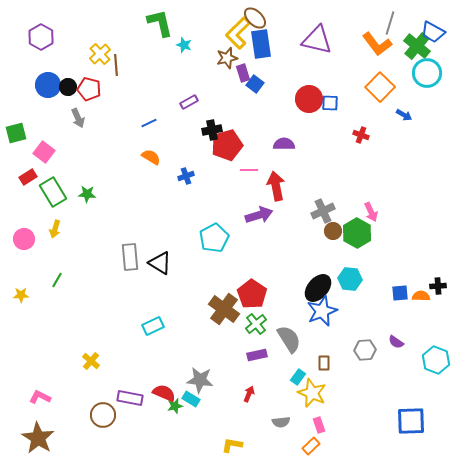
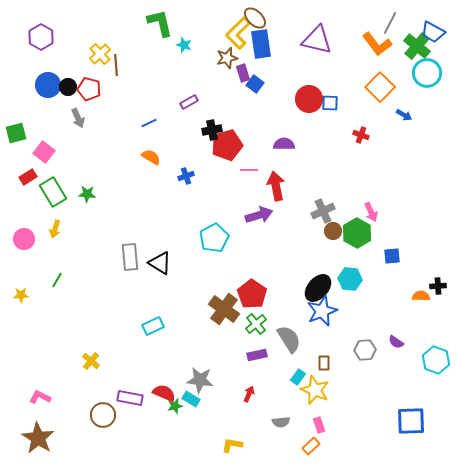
gray line at (390, 23): rotated 10 degrees clockwise
blue square at (400, 293): moved 8 px left, 37 px up
yellow star at (312, 393): moved 3 px right, 3 px up
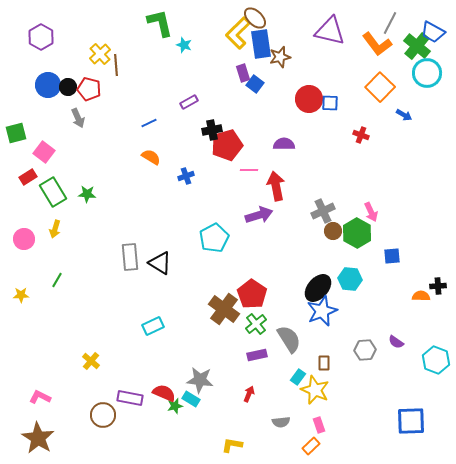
purple triangle at (317, 40): moved 13 px right, 9 px up
brown star at (227, 58): moved 53 px right, 1 px up
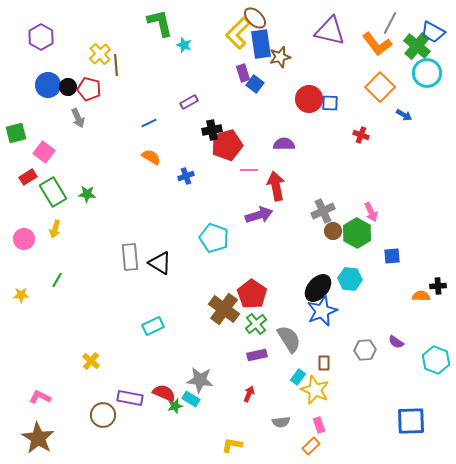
cyan pentagon at (214, 238): rotated 24 degrees counterclockwise
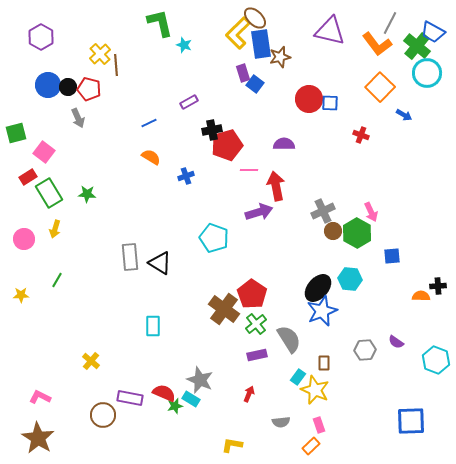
green rectangle at (53, 192): moved 4 px left, 1 px down
purple arrow at (259, 215): moved 3 px up
cyan rectangle at (153, 326): rotated 65 degrees counterclockwise
gray star at (200, 380): rotated 16 degrees clockwise
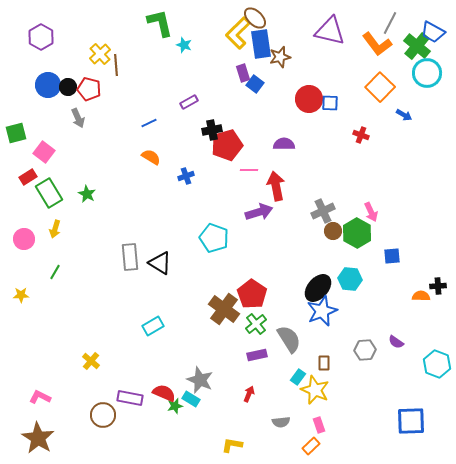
green star at (87, 194): rotated 24 degrees clockwise
green line at (57, 280): moved 2 px left, 8 px up
cyan rectangle at (153, 326): rotated 60 degrees clockwise
cyan hexagon at (436, 360): moved 1 px right, 4 px down
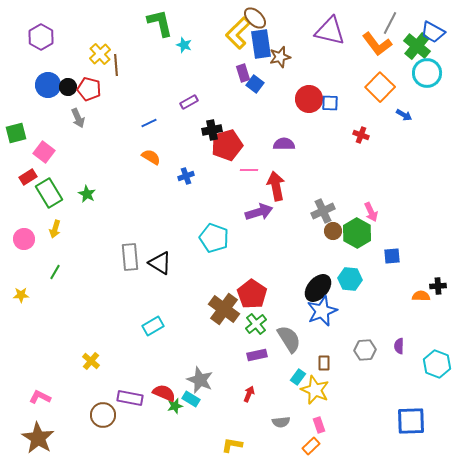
purple semicircle at (396, 342): moved 3 px right, 4 px down; rotated 56 degrees clockwise
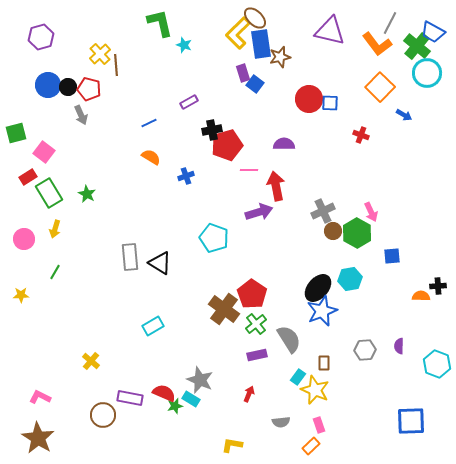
purple hexagon at (41, 37): rotated 15 degrees clockwise
gray arrow at (78, 118): moved 3 px right, 3 px up
cyan hexagon at (350, 279): rotated 15 degrees counterclockwise
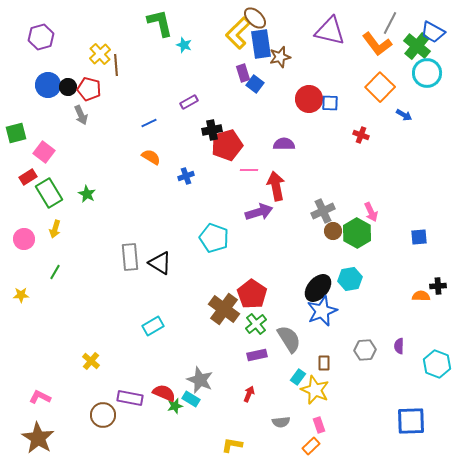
blue square at (392, 256): moved 27 px right, 19 px up
